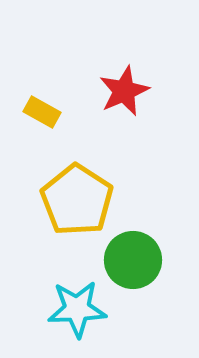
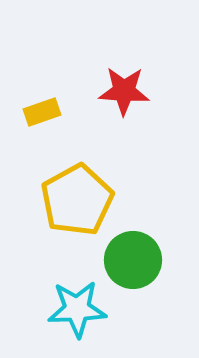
red star: rotated 27 degrees clockwise
yellow rectangle: rotated 48 degrees counterclockwise
yellow pentagon: rotated 10 degrees clockwise
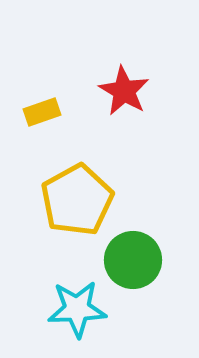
red star: rotated 27 degrees clockwise
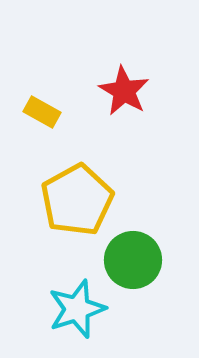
yellow rectangle: rotated 48 degrees clockwise
cyan star: rotated 16 degrees counterclockwise
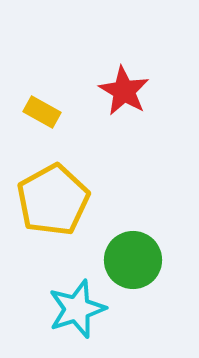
yellow pentagon: moved 24 px left
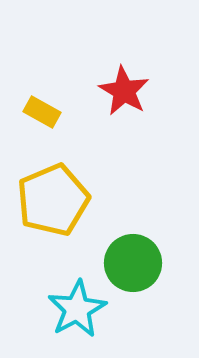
yellow pentagon: rotated 6 degrees clockwise
green circle: moved 3 px down
cyan star: rotated 10 degrees counterclockwise
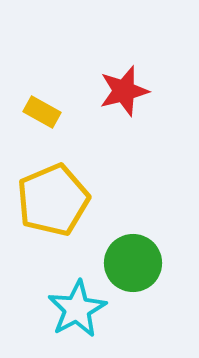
red star: rotated 27 degrees clockwise
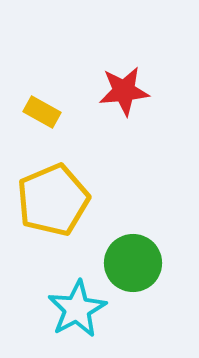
red star: rotated 9 degrees clockwise
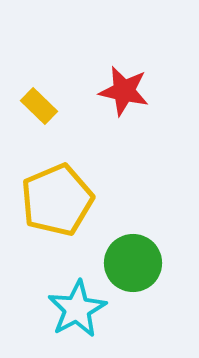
red star: rotated 18 degrees clockwise
yellow rectangle: moved 3 px left, 6 px up; rotated 15 degrees clockwise
yellow pentagon: moved 4 px right
